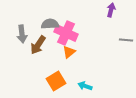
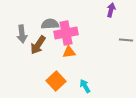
pink cross: rotated 35 degrees counterclockwise
orange triangle: rotated 32 degrees clockwise
orange square: rotated 12 degrees counterclockwise
cyan arrow: rotated 40 degrees clockwise
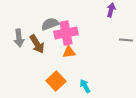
gray semicircle: rotated 18 degrees counterclockwise
gray arrow: moved 3 px left, 4 px down
brown arrow: moved 1 px left, 1 px up; rotated 66 degrees counterclockwise
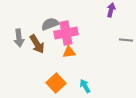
orange square: moved 2 px down
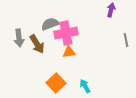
gray line: rotated 72 degrees clockwise
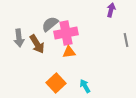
gray semicircle: rotated 18 degrees counterclockwise
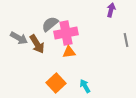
gray arrow: rotated 54 degrees counterclockwise
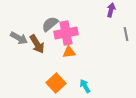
gray line: moved 6 px up
